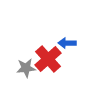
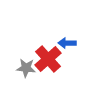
gray star: rotated 12 degrees clockwise
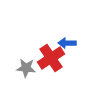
red cross: moved 3 px right, 1 px up; rotated 8 degrees clockwise
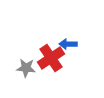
blue arrow: moved 1 px right, 1 px down
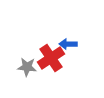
gray star: moved 1 px right, 1 px up
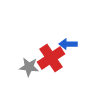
gray star: moved 2 px right
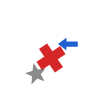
gray star: moved 7 px right, 7 px down; rotated 18 degrees clockwise
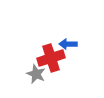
red cross: rotated 16 degrees clockwise
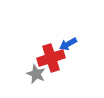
blue arrow: rotated 30 degrees counterclockwise
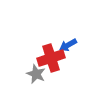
blue arrow: moved 1 px down
